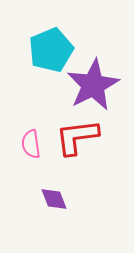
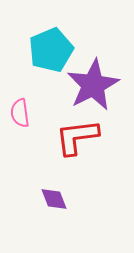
pink semicircle: moved 11 px left, 31 px up
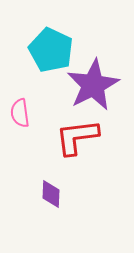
cyan pentagon: rotated 24 degrees counterclockwise
purple diamond: moved 3 px left, 5 px up; rotated 24 degrees clockwise
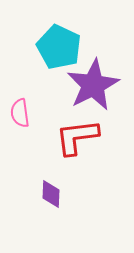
cyan pentagon: moved 8 px right, 3 px up
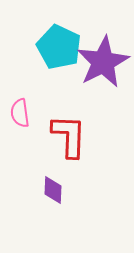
purple star: moved 10 px right, 23 px up
red L-shape: moved 8 px left, 1 px up; rotated 99 degrees clockwise
purple diamond: moved 2 px right, 4 px up
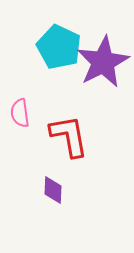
red L-shape: rotated 12 degrees counterclockwise
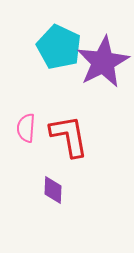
pink semicircle: moved 6 px right, 15 px down; rotated 12 degrees clockwise
